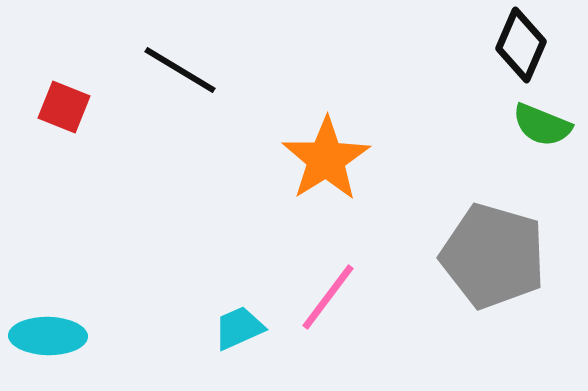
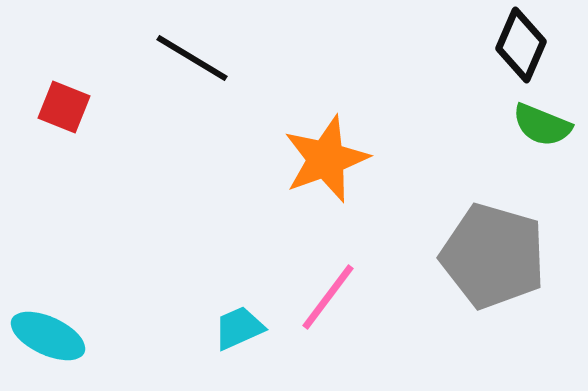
black line: moved 12 px right, 12 px up
orange star: rotated 12 degrees clockwise
cyan ellipse: rotated 24 degrees clockwise
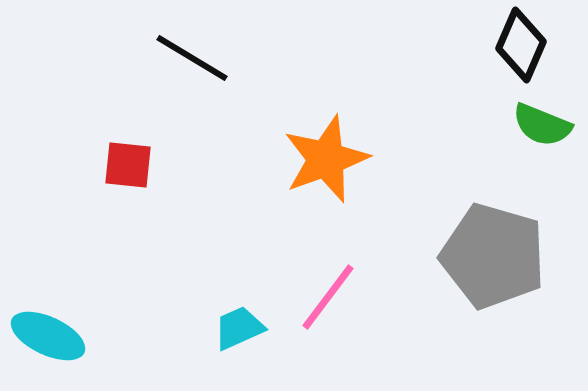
red square: moved 64 px right, 58 px down; rotated 16 degrees counterclockwise
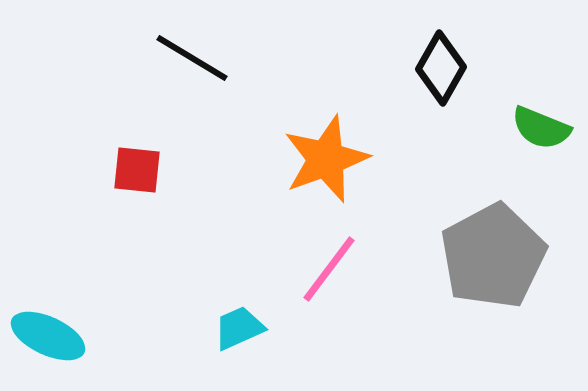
black diamond: moved 80 px left, 23 px down; rotated 6 degrees clockwise
green semicircle: moved 1 px left, 3 px down
red square: moved 9 px right, 5 px down
gray pentagon: rotated 28 degrees clockwise
pink line: moved 1 px right, 28 px up
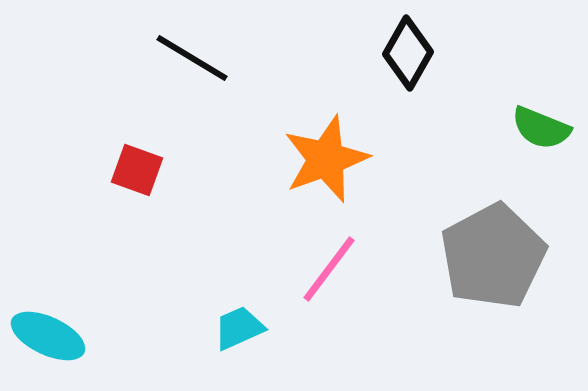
black diamond: moved 33 px left, 15 px up
red square: rotated 14 degrees clockwise
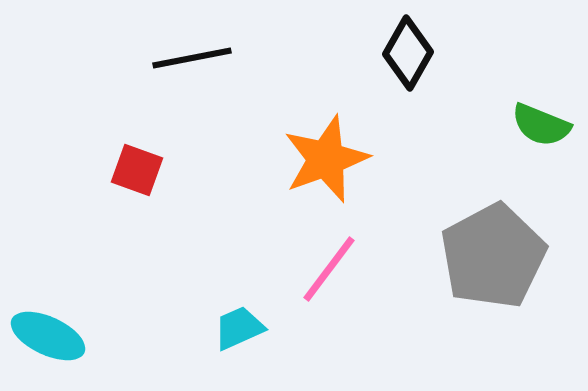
black line: rotated 42 degrees counterclockwise
green semicircle: moved 3 px up
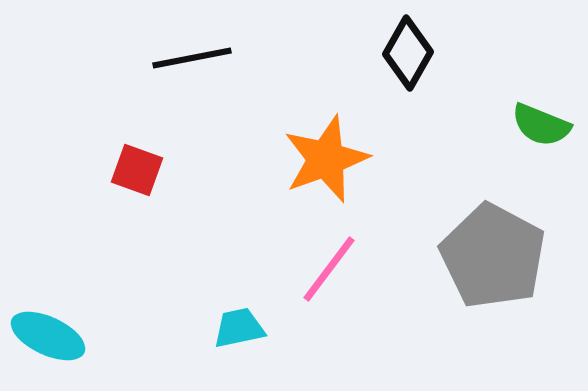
gray pentagon: rotated 16 degrees counterclockwise
cyan trapezoid: rotated 12 degrees clockwise
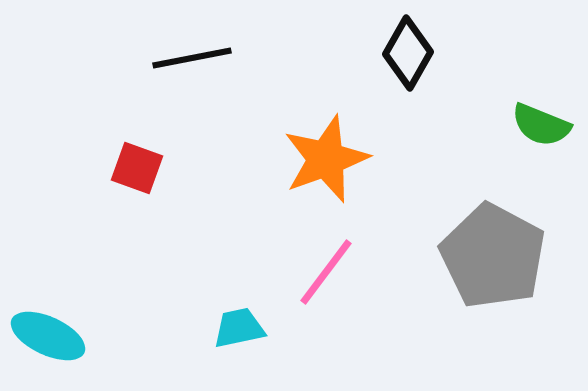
red square: moved 2 px up
pink line: moved 3 px left, 3 px down
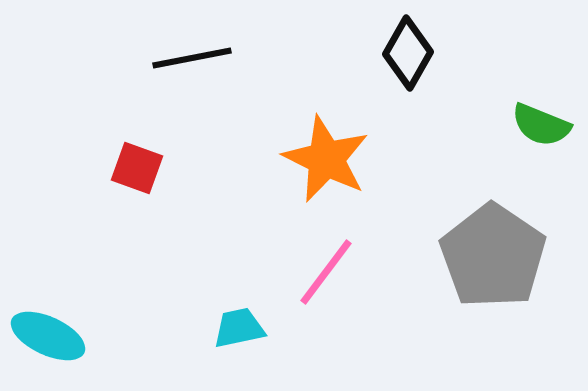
orange star: rotated 26 degrees counterclockwise
gray pentagon: rotated 6 degrees clockwise
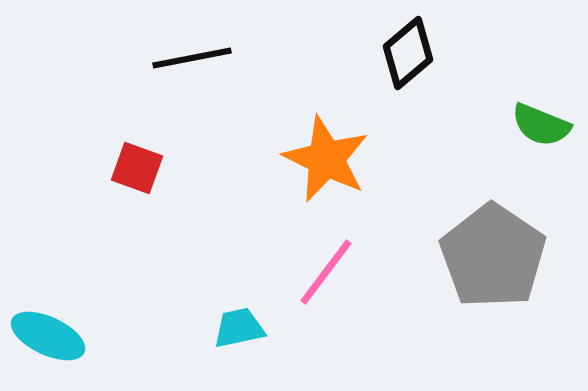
black diamond: rotated 20 degrees clockwise
